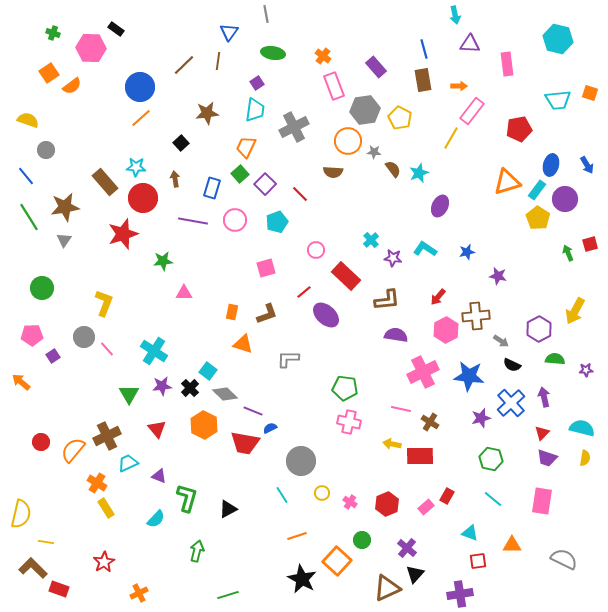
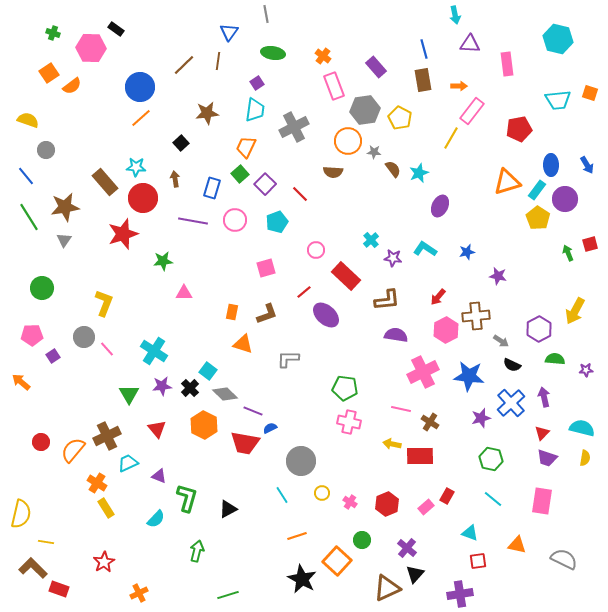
blue ellipse at (551, 165): rotated 15 degrees counterclockwise
orange triangle at (512, 545): moved 5 px right; rotated 12 degrees clockwise
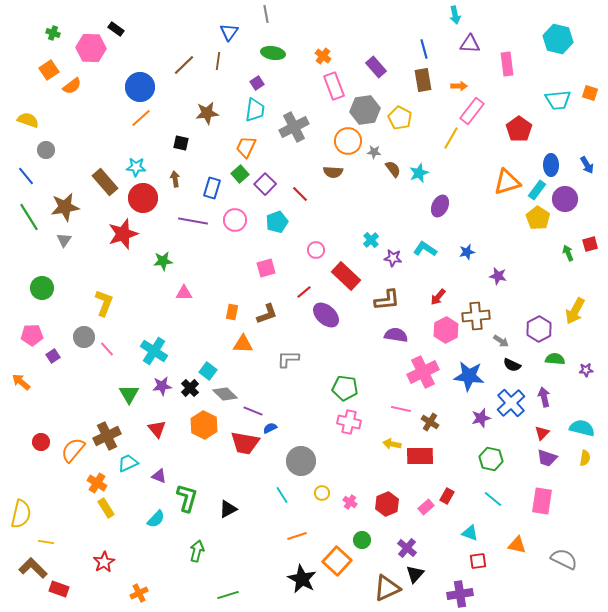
orange square at (49, 73): moved 3 px up
red pentagon at (519, 129): rotated 25 degrees counterclockwise
black square at (181, 143): rotated 35 degrees counterclockwise
orange triangle at (243, 344): rotated 15 degrees counterclockwise
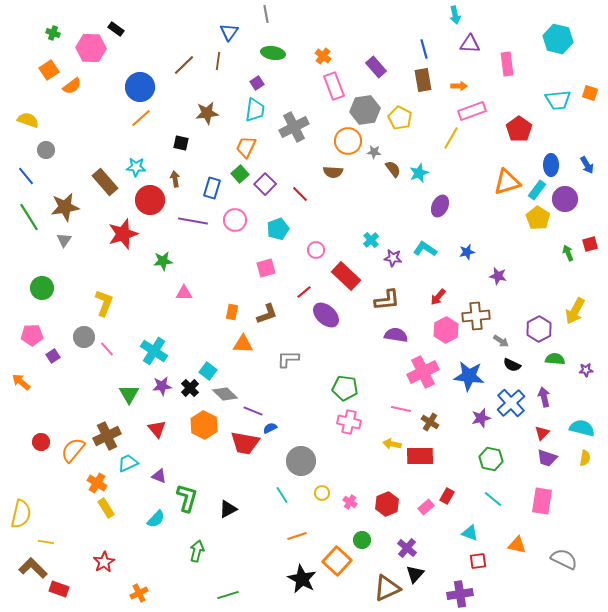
pink rectangle at (472, 111): rotated 32 degrees clockwise
red circle at (143, 198): moved 7 px right, 2 px down
cyan pentagon at (277, 222): moved 1 px right, 7 px down
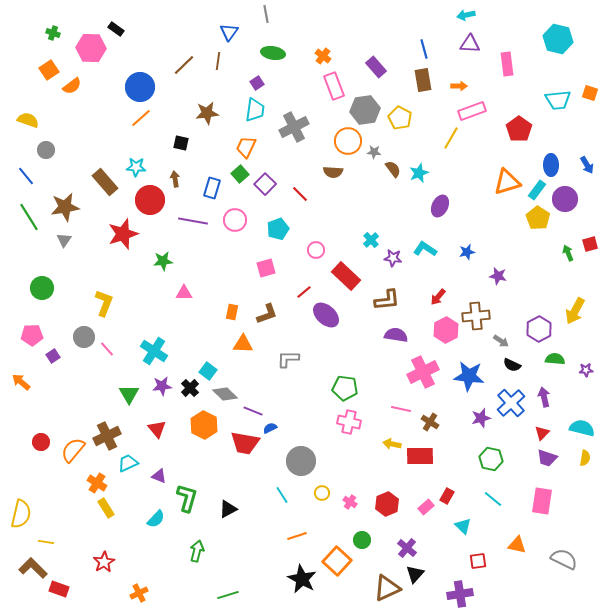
cyan arrow at (455, 15): moved 11 px right; rotated 90 degrees clockwise
cyan triangle at (470, 533): moved 7 px left, 7 px up; rotated 24 degrees clockwise
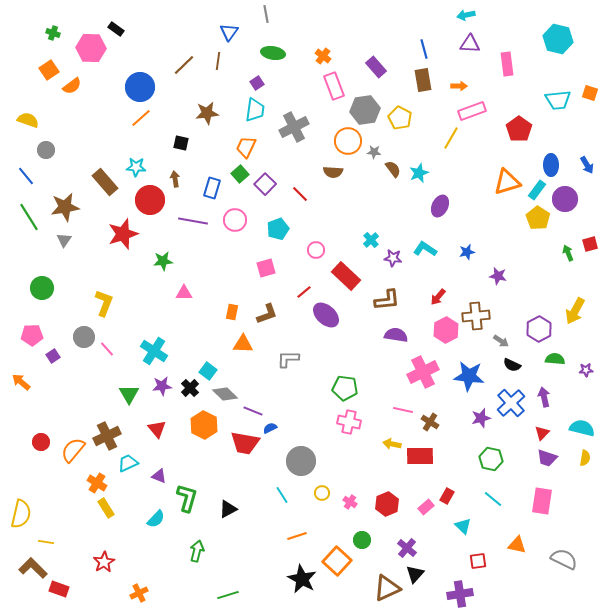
pink line at (401, 409): moved 2 px right, 1 px down
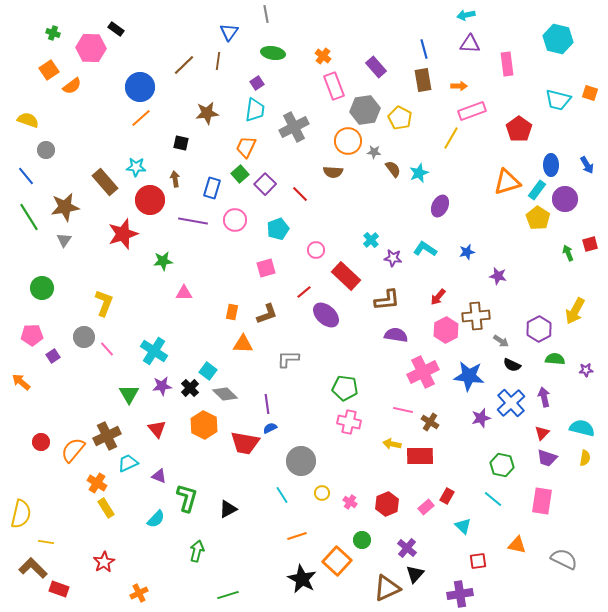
cyan trapezoid at (558, 100): rotated 20 degrees clockwise
purple line at (253, 411): moved 14 px right, 7 px up; rotated 60 degrees clockwise
green hexagon at (491, 459): moved 11 px right, 6 px down
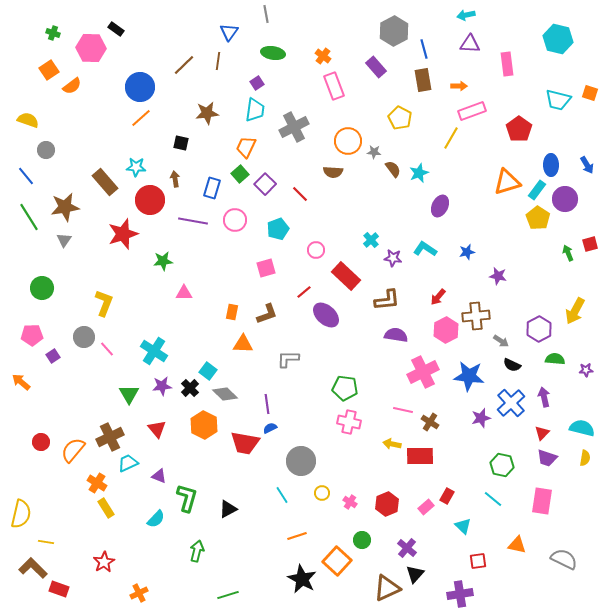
gray hexagon at (365, 110): moved 29 px right, 79 px up; rotated 20 degrees counterclockwise
brown cross at (107, 436): moved 3 px right, 1 px down
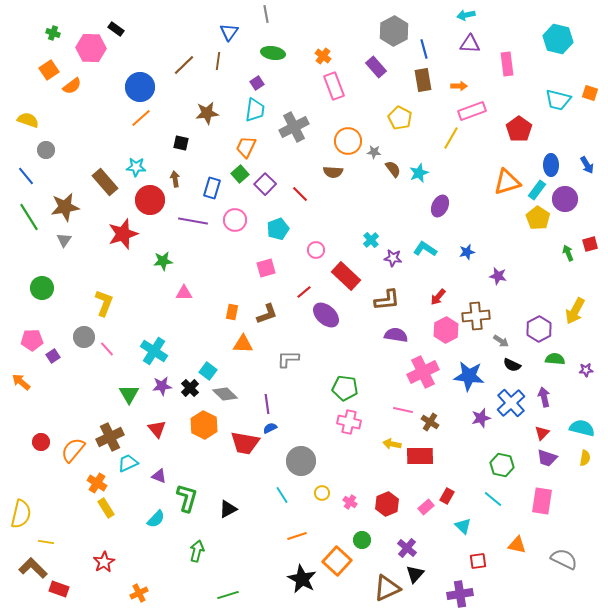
pink pentagon at (32, 335): moved 5 px down
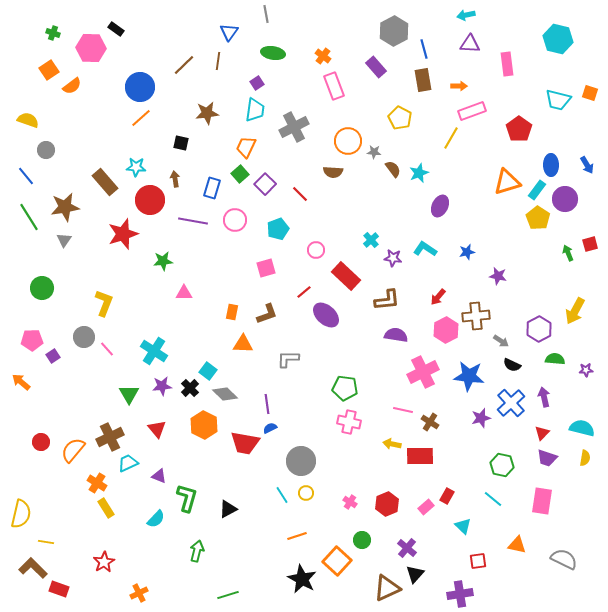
yellow circle at (322, 493): moved 16 px left
